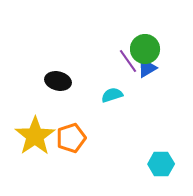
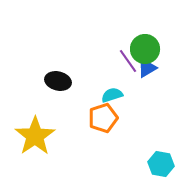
orange pentagon: moved 32 px right, 20 px up
cyan hexagon: rotated 10 degrees clockwise
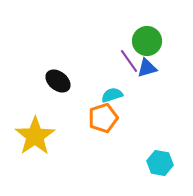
green circle: moved 2 px right, 8 px up
purple line: moved 1 px right
blue triangle: rotated 15 degrees clockwise
black ellipse: rotated 25 degrees clockwise
cyan hexagon: moved 1 px left, 1 px up
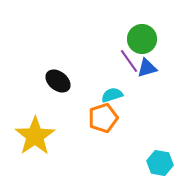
green circle: moved 5 px left, 2 px up
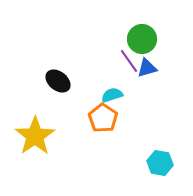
orange pentagon: rotated 20 degrees counterclockwise
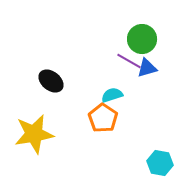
purple line: rotated 25 degrees counterclockwise
black ellipse: moved 7 px left
yellow star: moved 1 px left, 2 px up; rotated 24 degrees clockwise
